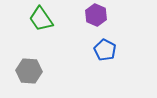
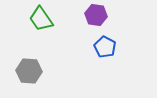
purple hexagon: rotated 15 degrees counterclockwise
blue pentagon: moved 3 px up
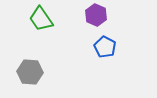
purple hexagon: rotated 15 degrees clockwise
gray hexagon: moved 1 px right, 1 px down
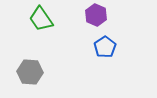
blue pentagon: rotated 10 degrees clockwise
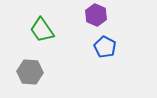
green trapezoid: moved 1 px right, 11 px down
blue pentagon: rotated 10 degrees counterclockwise
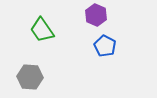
blue pentagon: moved 1 px up
gray hexagon: moved 5 px down
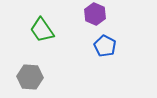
purple hexagon: moved 1 px left, 1 px up
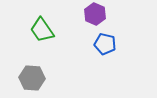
blue pentagon: moved 2 px up; rotated 15 degrees counterclockwise
gray hexagon: moved 2 px right, 1 px down
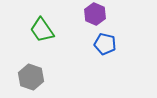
gray hexagon: moved 1 px left, 1 px up; rotated 15 degrees clockwise
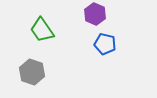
gray hexagon: moved 1 px right, 5 px up
